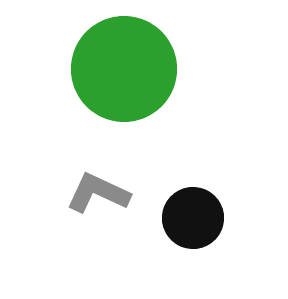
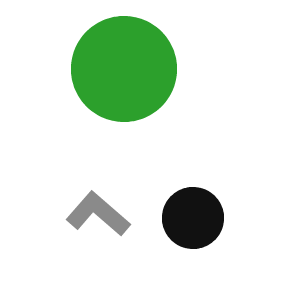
gray L-shape: moved 21 px down; rotated 16 degrees clockwise
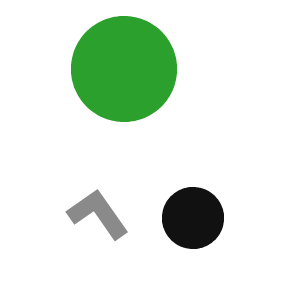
gray L-shape: rotated 14 degrees clockwise
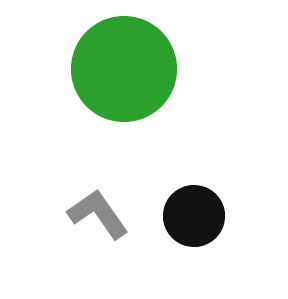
black circle: moved 1 px right, 2 px up
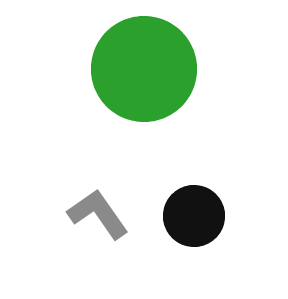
green circle: moved 20 px right
